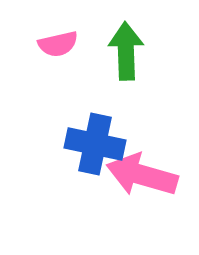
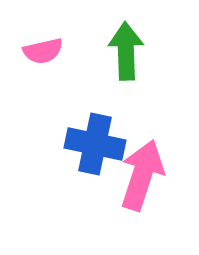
pink semicircle: moved 15 px left, 7 px down
pink arrow: rotated 92 degrees clockwise
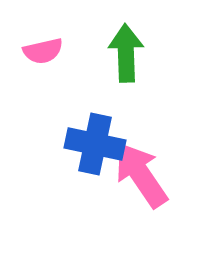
green arrow: moved 2 px down
pink arrow: moved 1 px left; rotated 52 degrees counterclockwise
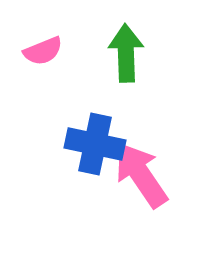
pink semicircle: rotated 9 degrees counterclockwise
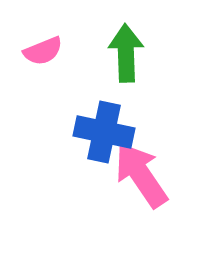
blue cross: moved 9 px right, 12 px up
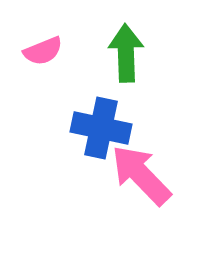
blue cross: moved 3 px left, 4 px up
pink arrow: rotated 10 degrees counterclockwise
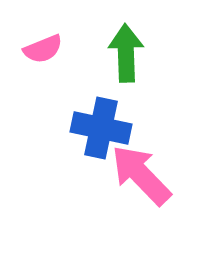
pink semicircle: moved 2 px up
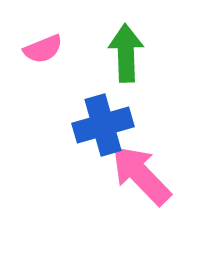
blue cross: moved 2 px right, 3 px up; rotated 28 degrees counterclockwise
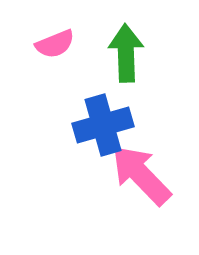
pink semicircle: moved 12 px right, 5 px up
